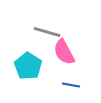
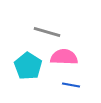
pink semicircle: moved 5 px down; rotated 120 degrees clockwise
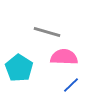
cyan pentagon: moved 9 px left, 2 px down
blue line: rotated 54 degrees counterclockwise
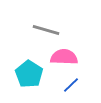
gray line: moved 1 px left, 2 px up
cyan pentagon: moved 10 px right, 6 px down
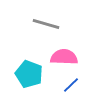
gray line: moved 6 px up
cyan pentagon: rotated 12 degrees counterclockwise
